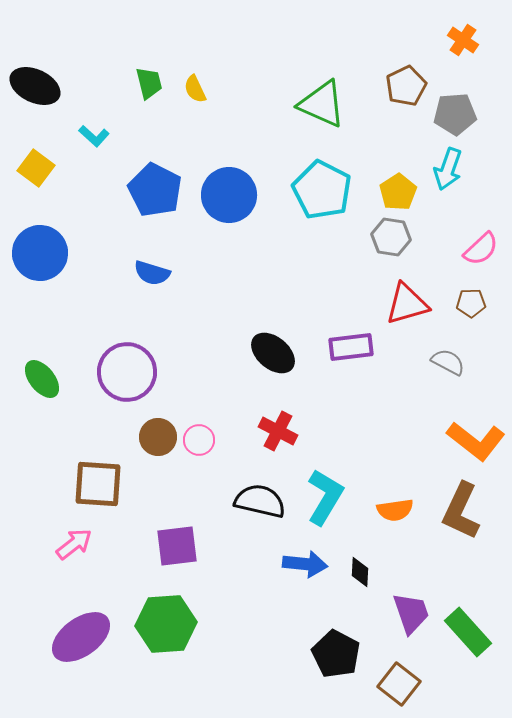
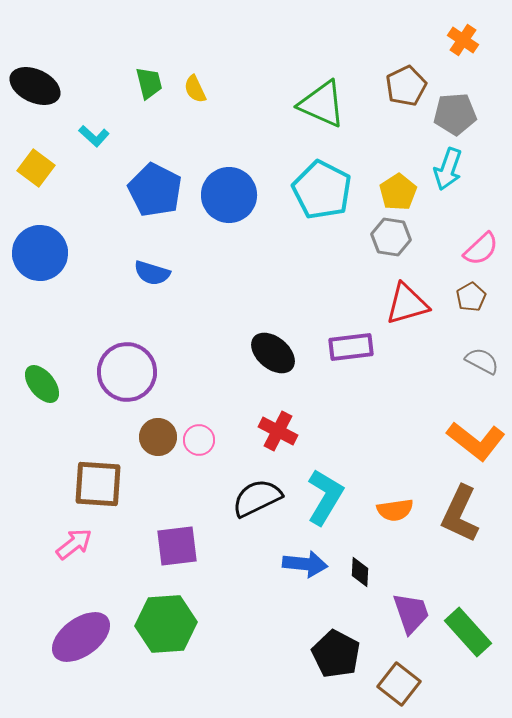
brown pentagon at (471, 303): moved 6 px up; rotated 28 degrees counterclockwise
gray semicircle at (448, 362): moved 34 px right, 1 px up
green ellipse at (42, 379): moved 5 px down
black semicircle at (260, 501): moved 3 px left, 3 px up; rotated 39 degrees counterclockwise
brown L-shape at (461, 511): moved 1 px left, 3 px down
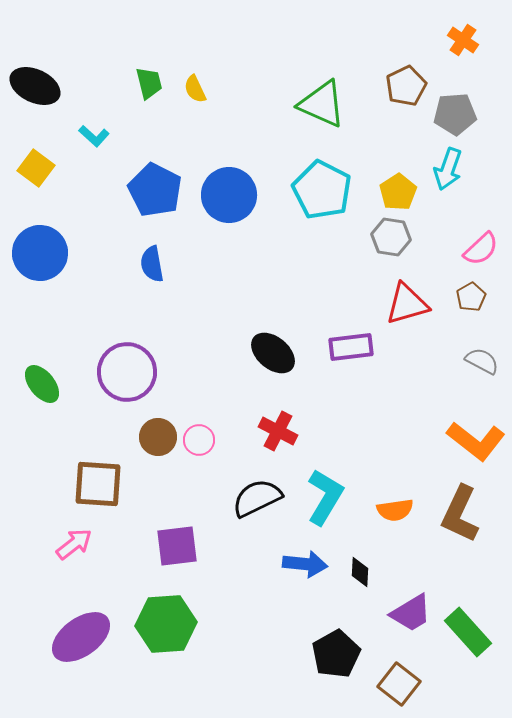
blue semicircle at (152, 273): moved 9 px up; rotated 63 degrees clockwise
purple trapezoid at (411, 613): rotated 78 degrees clockwise
black pentagon at (336, 654): rotated 15 degrees clockwise
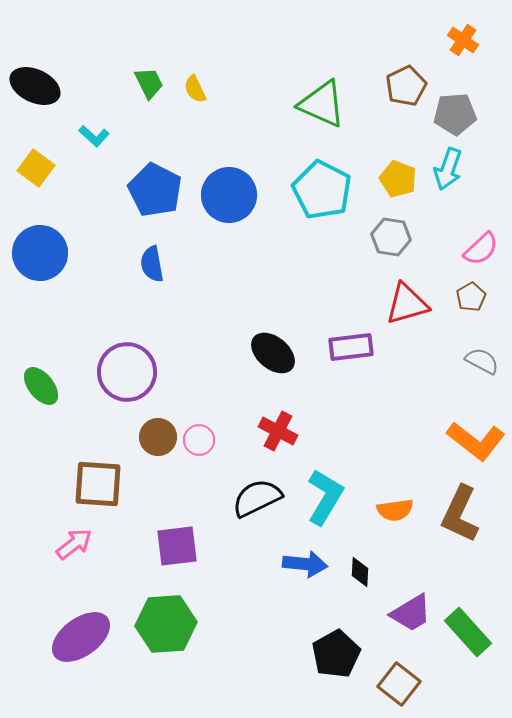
green trapezoid at (149, 83): rotated 12 degrees counterclockwise
yellow pentagon at (398, 192): moved 13 px up; rotated 18 degrees counterclockwise
green ellipse at (42, 384): moved 1 px left, 2 px down
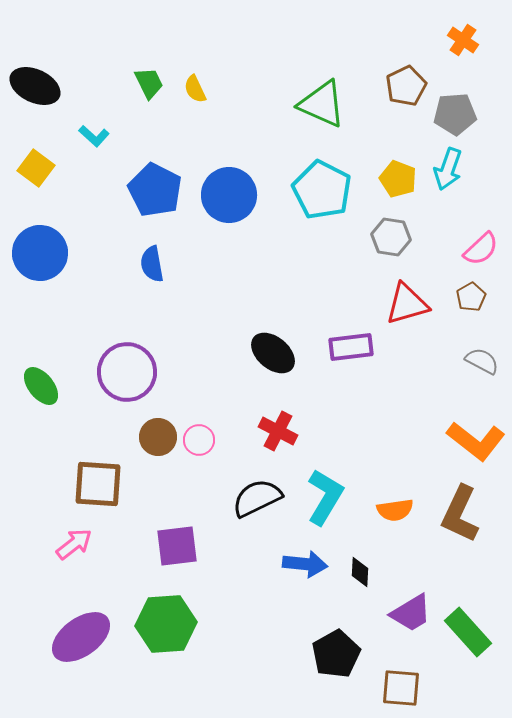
brown square at (399, 684): moved 2 px right, 4 px down; rotated 33 degrees counterclockwise
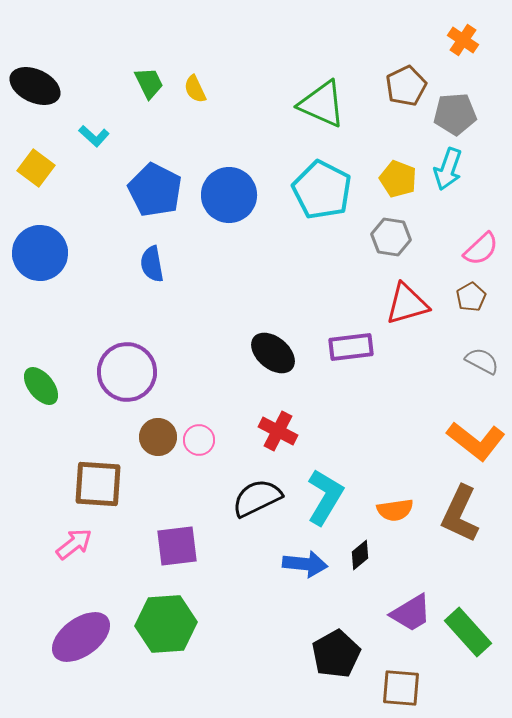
black diamond at (360, 572): moved 17 px up; rotated 48 degrees clockwise
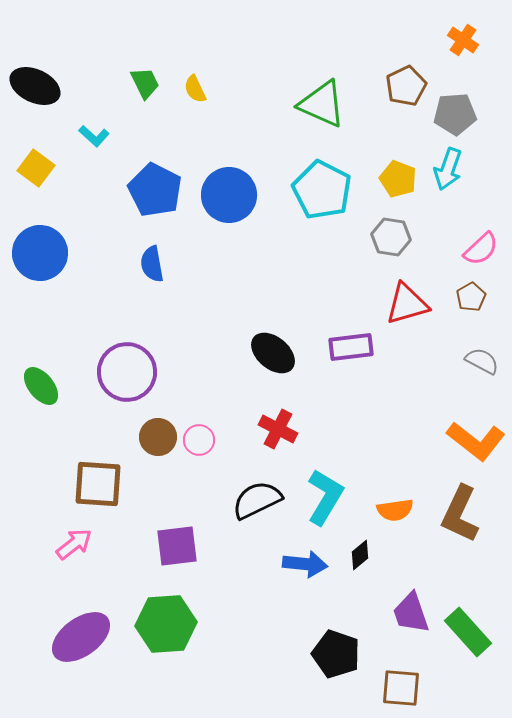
green trapezoid at (149, 83): moved 4 px left
red cross at (278, 431): moved 2 px up
black semicircle at (257, 498): moved 2 px down
purple trapezoid at (411, 613): rotated 102 degrees clockwise
black pentagon at (336, 654): rotated 24 degrees counterclockwise
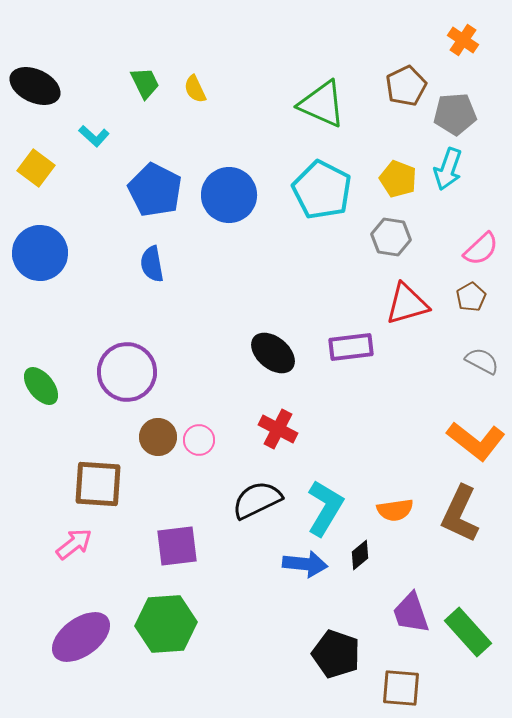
cyan L-shape at (325, 497): moved 11 px down
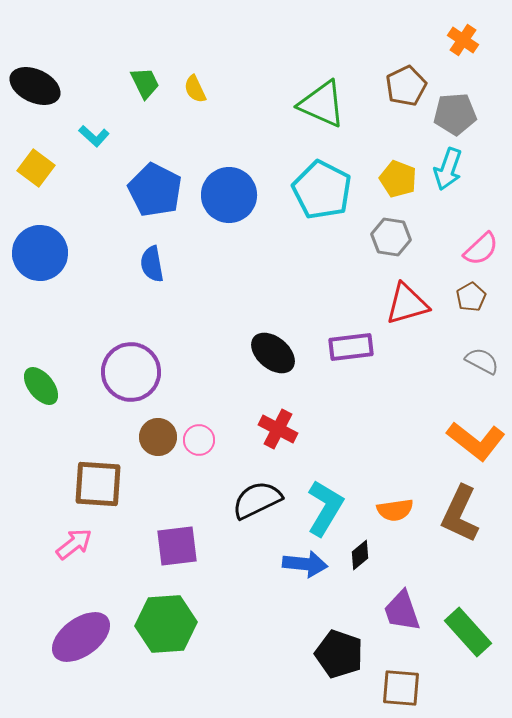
purple circle at (127, 372): moved 4 px right
purple trapezoid at (411, 613): moved 9 px left, 2 px up
black pentagon at (336, 654): moved 3 px right
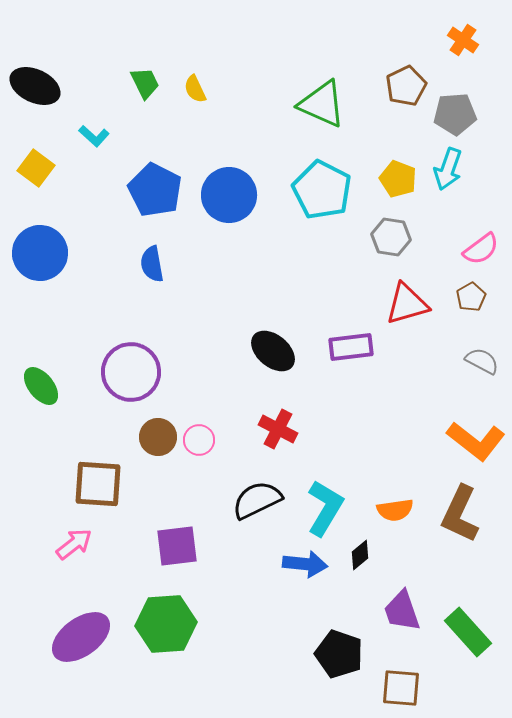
pink semicircle at (481, 249): rotated 6 degrees clockwise
black ellipse at (273, 353): moved 2 px up
